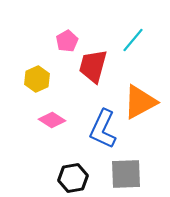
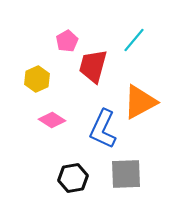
cyan line: moved 1 px right
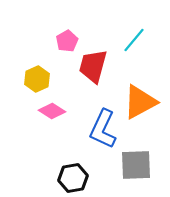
pink diamond: moved 9 px up
gray square: moved 10 px right, 9 px up
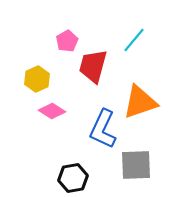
orange triangle: rotated 9 degrees clockwise
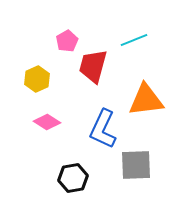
cyan line: rotated 28 degrees clockwise
orange triangle: moved 6 px right, 2 px up; rotated 12 degrees clockwise
pink diamond: moved 5 px left, 11 px down
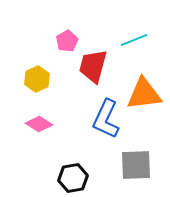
orange triangle: moved 2 px left, 6 px up
pink diamond: moved 8 px left, 2 px down
blue L-shape: moved 3 px right, 10 px up
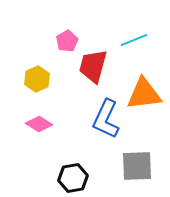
gray square: moved 1 px right, 1 px down
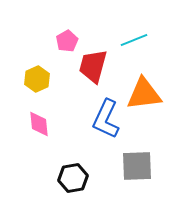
pink diamond: rotated 52 degrees clockwise
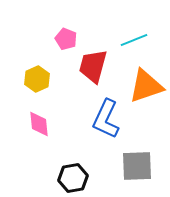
pink pentagon: moved 1 px left, 2 px up; rotated 20 degrees counterclockwise
orange triangle: moved 2 px right, 8 px up; rotated 12 degrees counterclockwise
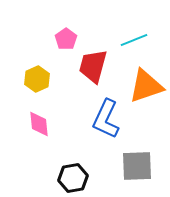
pink pentagon: rotated 15 degrees clockwise
